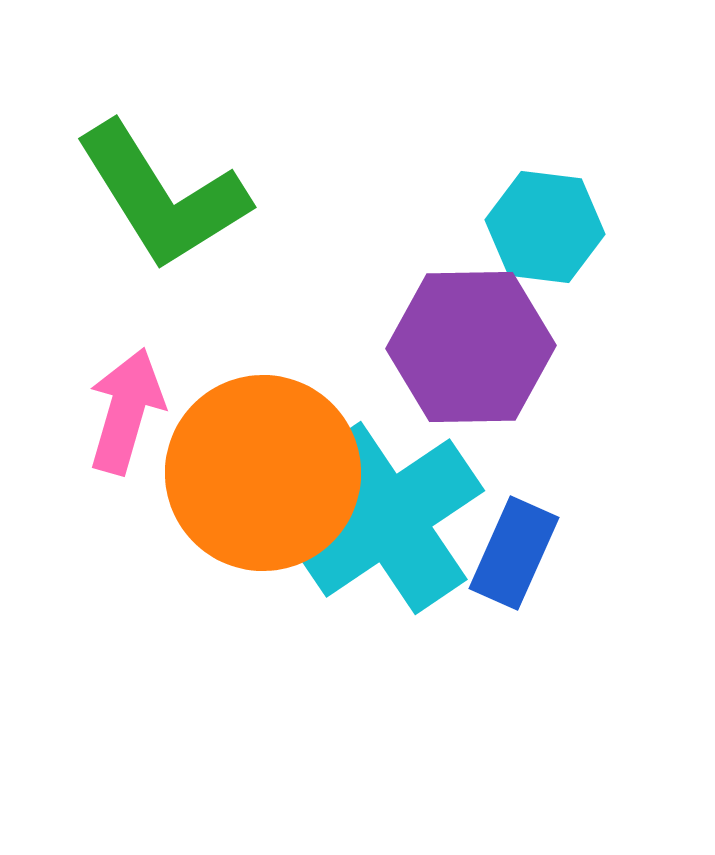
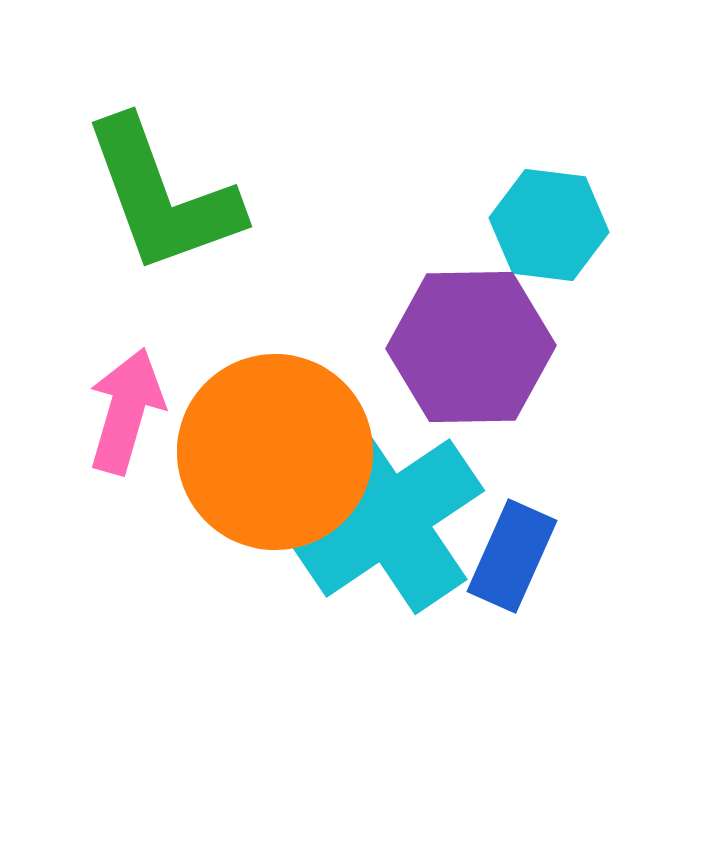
green L-shape: rotated 12 degrees clockwise
cyan hexagon: moved 4 px right, 2 px up
orange circle: moved 12 px right, 21 px up
blue rectangle: moved 2 px left, 3 px down
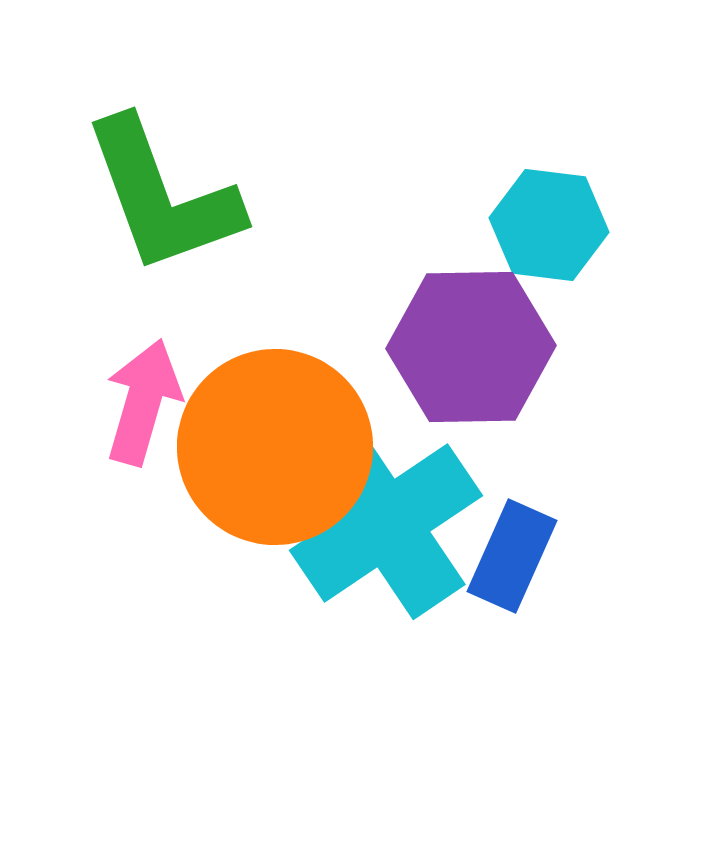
pink arrow: moved 17 px right, 9 px up
orange circle: moved 5 px up
cyan cross: moved 2 px left, 5 px down
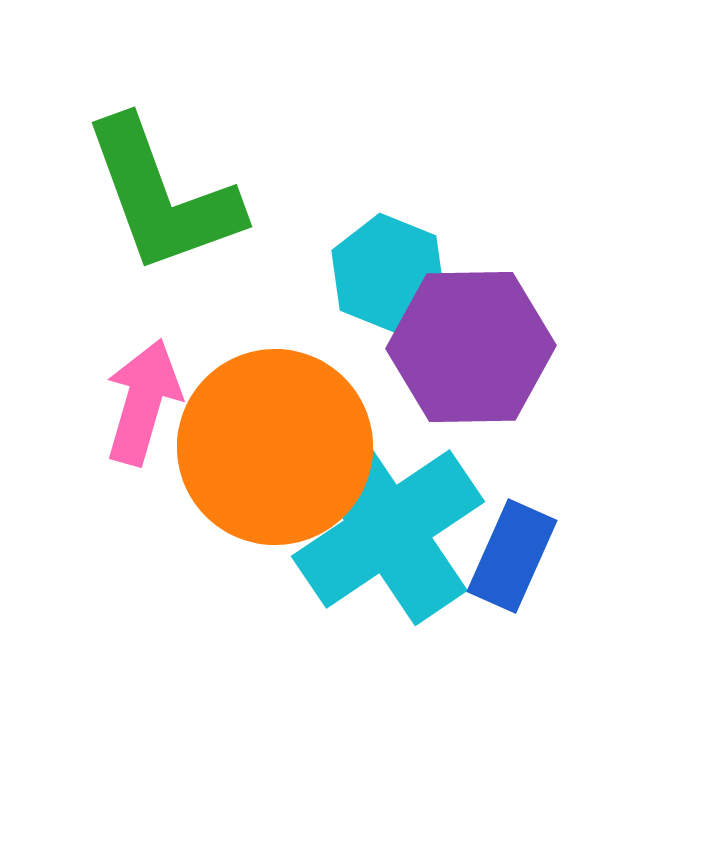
cyan hexagon: moved 161 px left, 48 px down; rotated 15 degrees clockwise
cyan cross: moved 2 px right, 6 px down
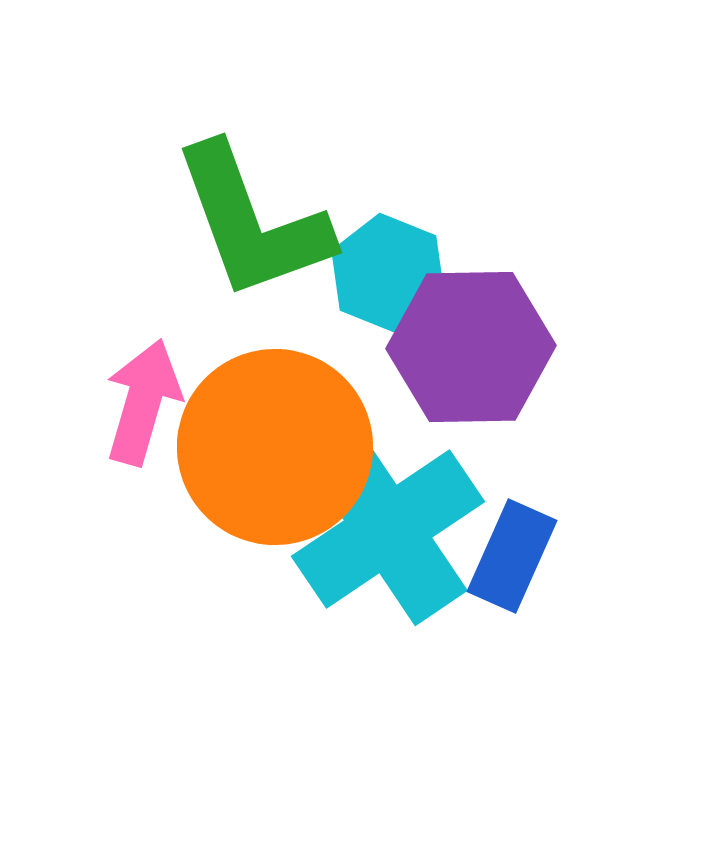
green L-shape: moved 90 px right, 26 px down
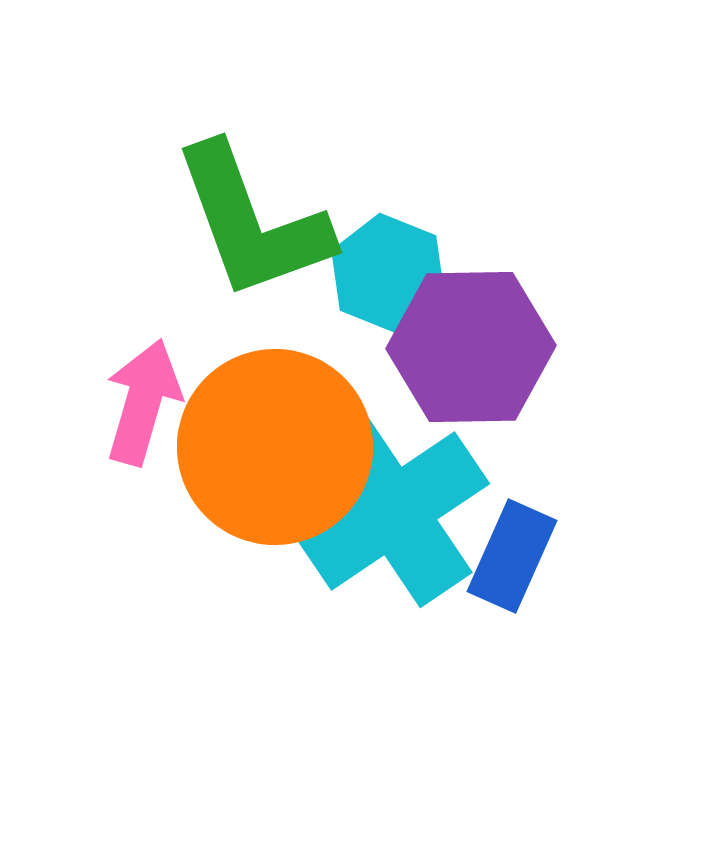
cyan cross: moved 5 px right, 18 px up
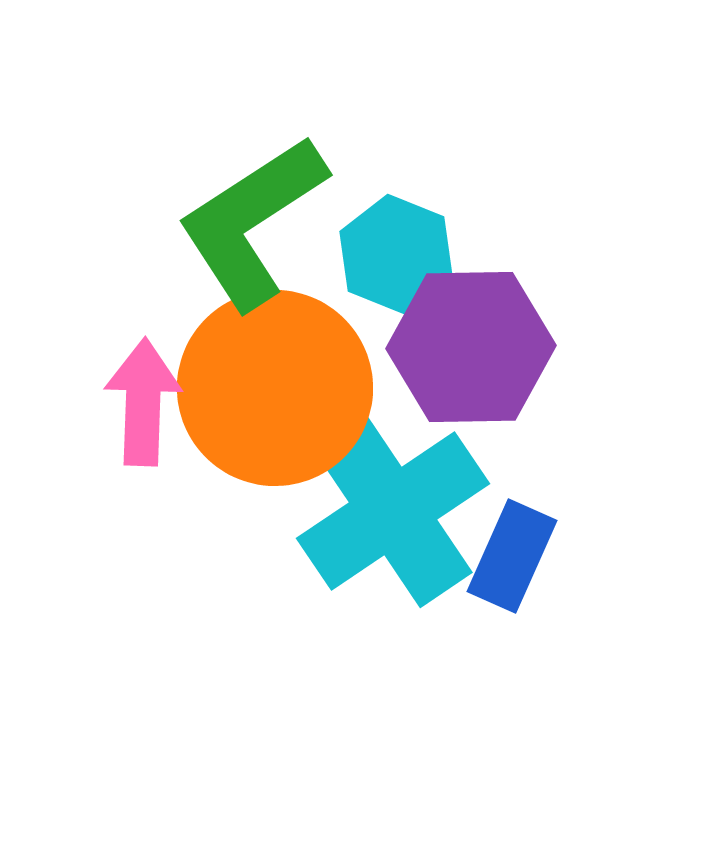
green L-shape: rotated 77 degrees clockwise
cyan hexagon: moved 8 px right, 19 px up
pink arrow: rotated 14 degrees counterclockwise
orange circle: moved 59 px up
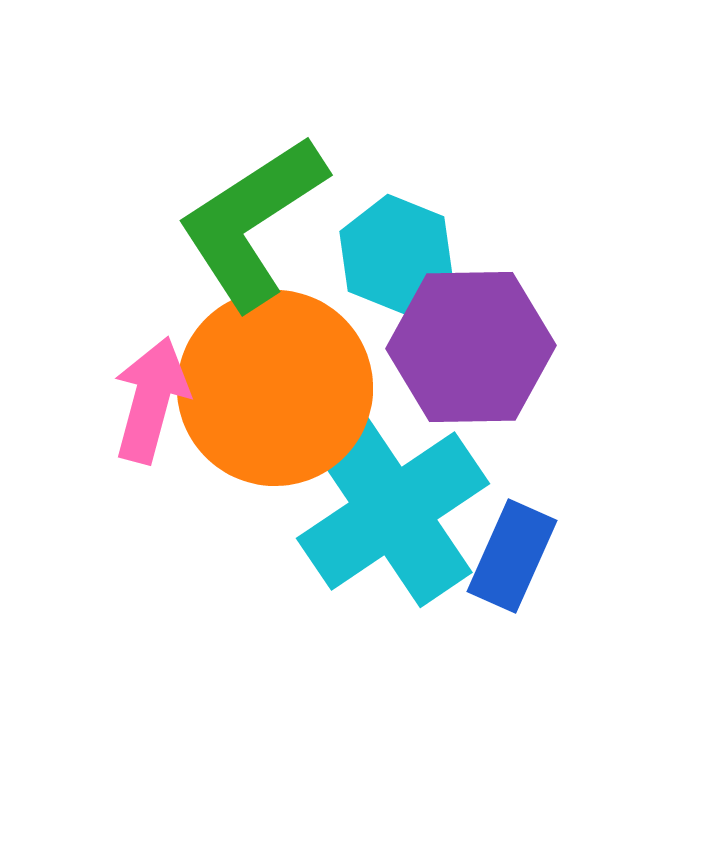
pink arrow: moved 8 px right, 2 px up; rotated 13 degrees clockwise
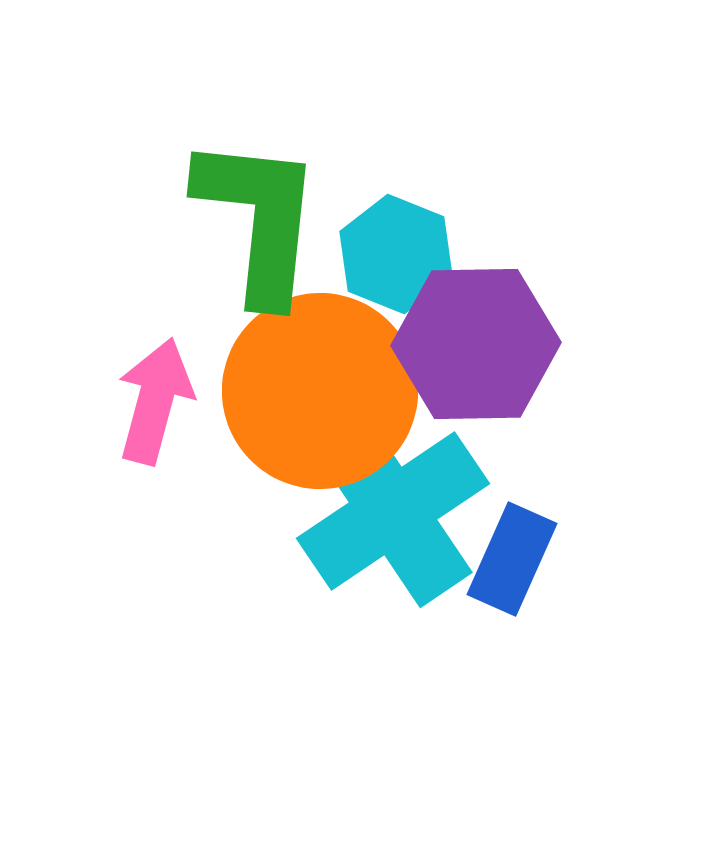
green L-shape: moved 7 px right, 3 px up; rotated 129 degrees clockwise
purple hexagon: moved 5 px right, 3 px up
orange circle: moved 45 px right, 3 px down
pink arrow: moved 4 px right, 1 px down
blue rectangle: moved 3 px down
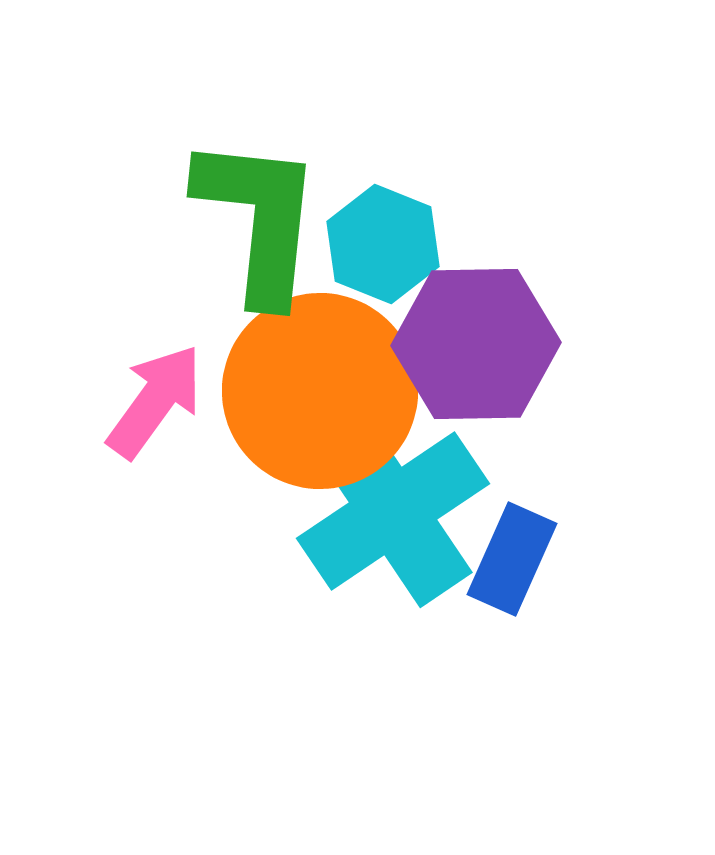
cyan hexagon: moved 13 px left, 10 px up
pink arrow: rotated 21 degrees clockwise
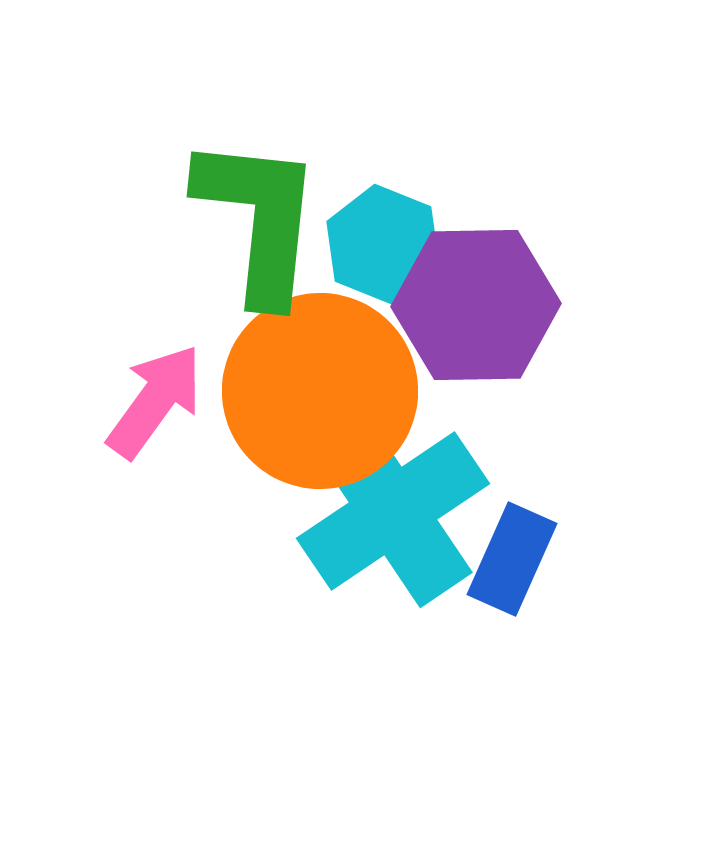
purple hexagon: moved 39 px up
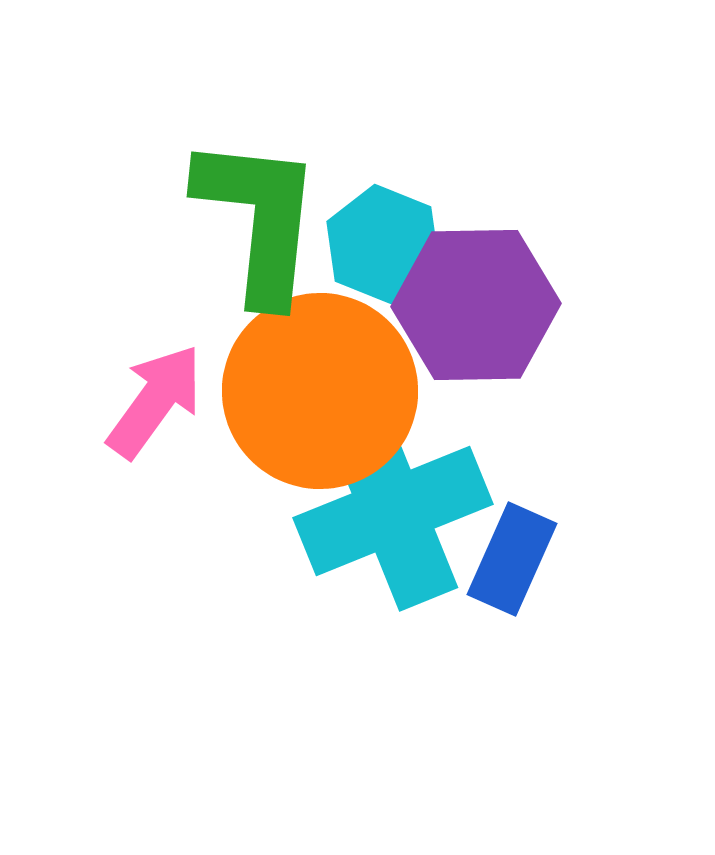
cyan cross: rotated 12 degrees clockwise
